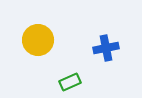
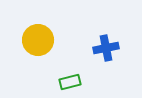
green rectangle: rotated 10 degrees clockwise
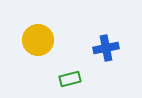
green rectangle: moved 3 px up
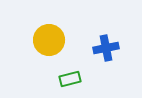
yellow circle: moved 11 px right
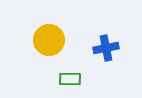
green rectangle: rotated 15 degrees clockwise
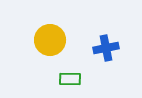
yellow circle: moved 1 px right
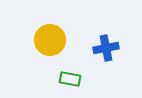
green rectangle: rotated 10 degrees clockwise
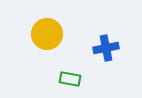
yellow circle: moved 3 px left, 6 px up
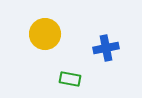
yellow circle: moved 2 px left
